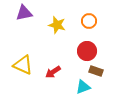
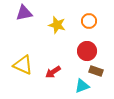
cyan triangle: moved 1 px left, 1 px up
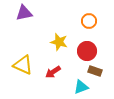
yellow star: moved 2 px right, 17 px down
brown rectangle: moved 1 px left
cyan triangle: moved 1 px left, 1 px down
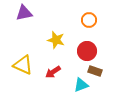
orange circle: moved 1 px up
yellow star: moved 3 px left, 2 px up
cyan triangle: moved 2 px up
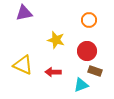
red arrow: rotated 35 degrees clockwise
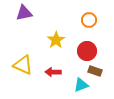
yellow star: rotated 24 degrees clockwise
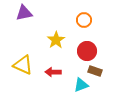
orange circle: moved 5 px left
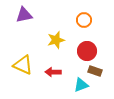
purple triangle: moved 2 px down
yellow star: rotated 18 degrees clockwise
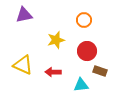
brown rectangle: moved 5 px right
cyan triangle: rotated 14 degrees clockwise
